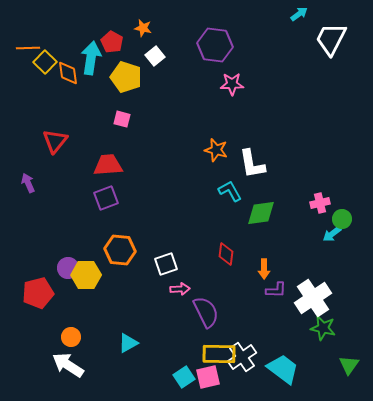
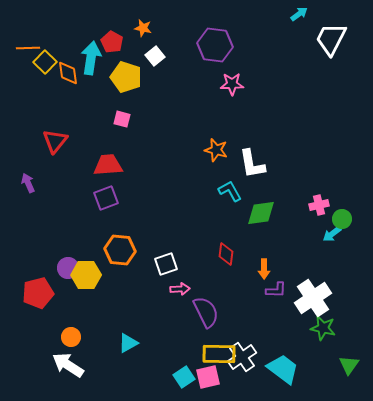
pink cross at (320, 203): moved 1 px left, 2 px down
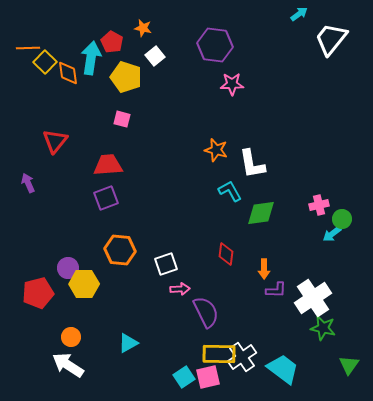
white trapezoid at (331, 39): rotated 12 degrees clockwise
yellow hexagon at (86, 275): moved 2 px left, 9 px down
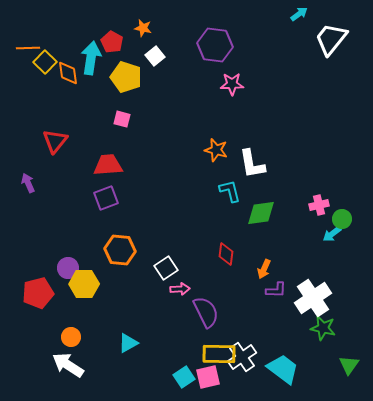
cyan L-shape at (230, 191): rotated 15 degrees clockwise
white square at (166, 264): moved 4 px down; rotated 15 degrees counterclockwise
orange arrow at (264, 269): rotated 24 degrees clockwise
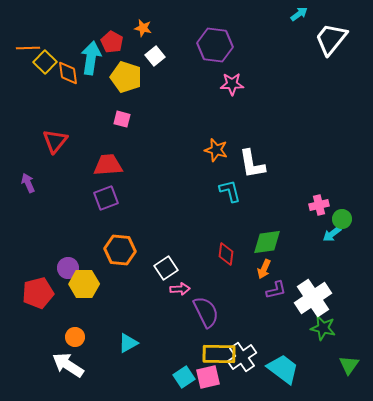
green diamond at (261, 213): moved 6 px right, 29 px down
purple L-shape at (276, 290): rotated 15 degrees counterclockwise
orange circle at (71, 337): moved 4 px right
